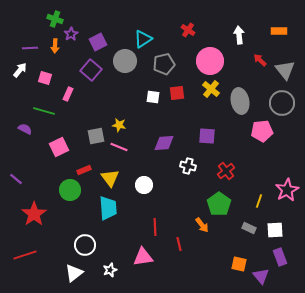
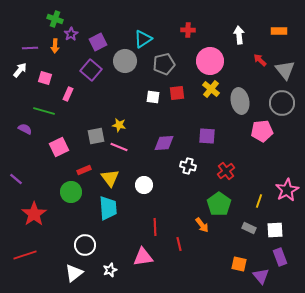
red cross at (188, 30): rotated 32 degrees counterclockwise
green circle at (70, 190): moved 1 px right, 2 px down
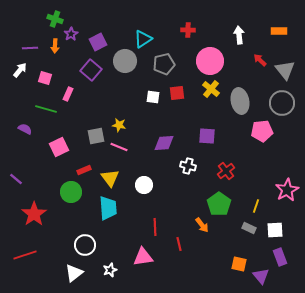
green line at (44, 111): moved 2 px right, 2 px up
yellow line at (259, 201): moved 3 px left, 5 px down
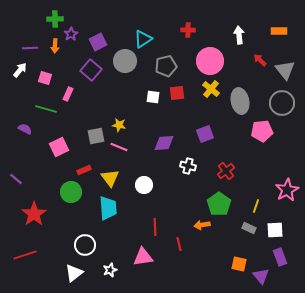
green cross at (55, 19): rotated 21 degrees counterclockwise
gray pentagon at (164, 64): moved 2 px right, 2 px down
purple square at (207, 136): moved 2 px left, 2 px up; rotated 24 degrees counterclockwise
orange arrow at (202, 225): rotated 119 degrees clockwise
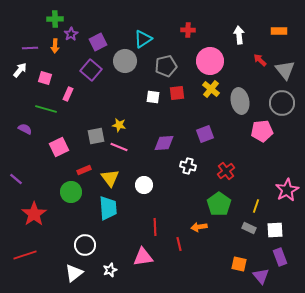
orange arrow at (202, 225): moved 3 px left, 2 px down
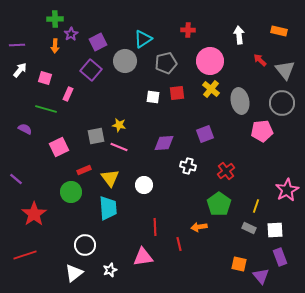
orange rectangle at (279, 31): rotated 14 degrees clockwise
purple line at (30, 48): moved 13 px left, 3 px up
gray pentagon at (166, 66): moved 3 px up
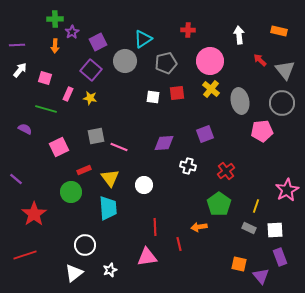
purple star at (71, 34): moved 1 px right, 2 px up
yellow star at (119, 125): moved 29 px left, 27 px up
pink triangle at (143, 257): moved 4 px right
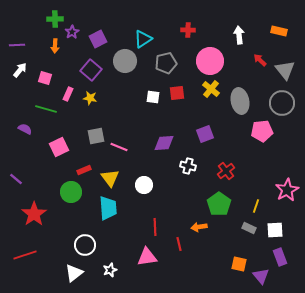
purple square at (98, 42): moved 3 px up
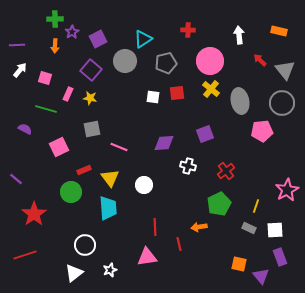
gray square at (96, 136): moved 4 px left, 7 px up
green pentagon at (219, 204): rotated 10 degrees clockwise
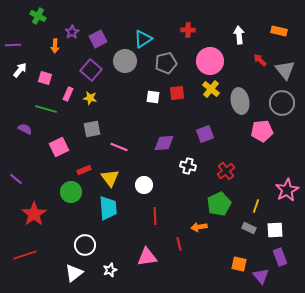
green cross at (55, 19): moved 17 px left, 3 px up; rotated 28 degrees clockwise
purple line at (17, 45): moved 4 px left
red line at (155, 227): moved 11 px up
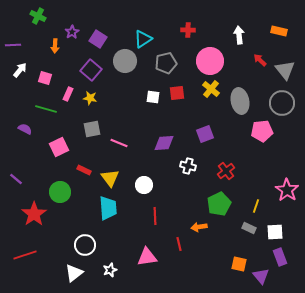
purple square at (98, 39): rotated 30 degrees counterclockwise
pink line at (119, 147): moved 4 px up
red rectangle at (84, 170): rotated 48 degrees clockwise
pink star at (287, 190): rotated 10 degrees counterclockwise
green circle at (71, 192): moved 11 px left
white square at (275, 230): moved 2 px down
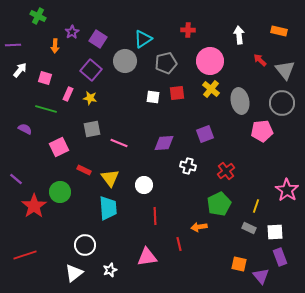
red star at (34, 214): moved 8 px up
